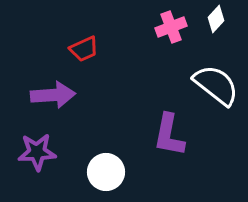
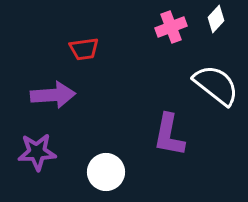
red trapezoid: rotated 16 degrees clockwise
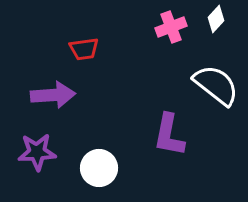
white circle: moved 7 px left, 4 px up
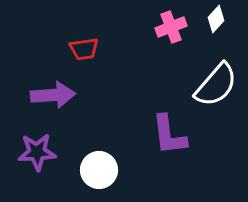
white semicircle: rotated 93 degrees clockwise
purple L-shape: rotated 18 degrees counterclockwise
white circle: moved 2 px down
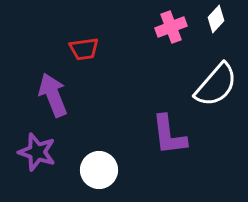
purple arrow: rotated 108 degrees counterclockwise
purple star: rotated 21 degrees clockwise
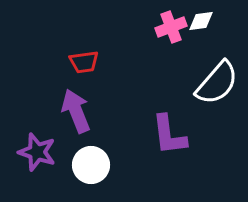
white diamond: moved 15 px left, 2 px down; rotated 40 degrees clockwise
red trapezoid: moved 13 px down
white semicircle: moved 1 px right, 2 px up
purple arrow: moved 23 px right, 16 px down
white circle: moved 8 px left, 5 px up
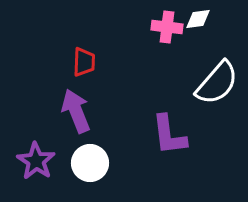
white diamond: moved 3 px left, 2 px up
pink cross: moved 4 px left; rotated 28 degrees clockwise
red trapezoid: rotated 80 degrees counterclockwise
purple star: moved 1 px left, 9 px down; rotated 15 degrees clockwise
white circle: moved 1 px left, 2 px up
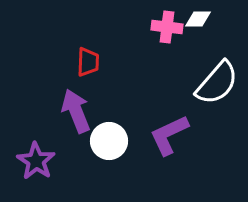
white diamond: rotated 8 degrees clockwise
red trapezoid: moved 4 px right
purple L-shape: rotated 72 degrees clockwise
white circle: moved 19 px right, 22 px up
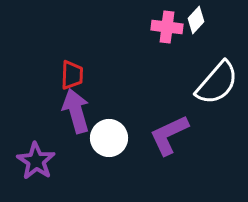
white diamond: moved 2 px left, 1 px down; rotated 48 degrees counterclockwise
red trapezoid: moved 16 px left, 13 px down
purple arrow: rotated 6 degrees clockwise
white circle: moved 3 px up
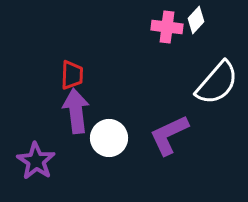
purple arrow: rotated 9 degrees clockwise
